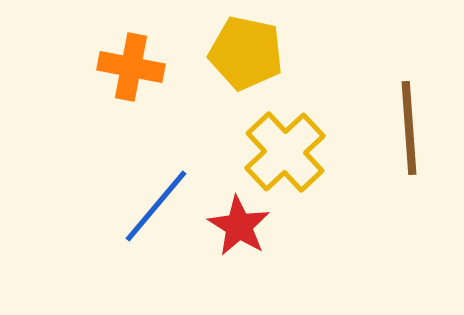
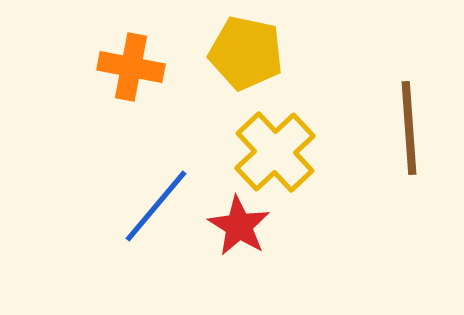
yellow cross: moved 10 px left
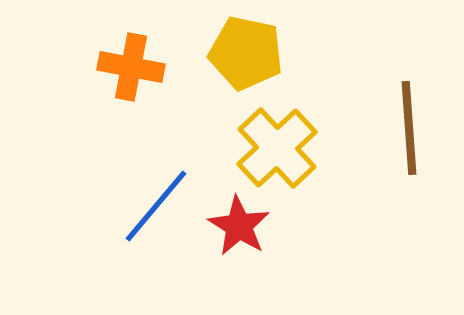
yellow cross: moved 2 px right, 4 px up
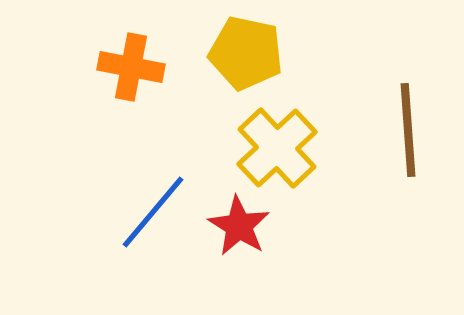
brown line: moved 1 px left, 2 px down
blue line: moved 3 px left, 6 px down
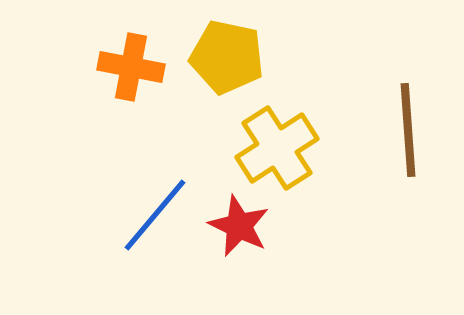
yellow pentagon: moved 19 px left, 4 px down
yellow cross: rotated 10 degrees clockwise
blue line: moved 2 px right, 3 px down
red star: rotated 6 degrees counterclockwise
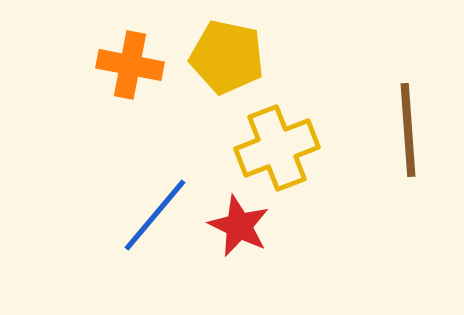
orange cross: moved 1 px left, 2 px up
yellow cross: rotated 12 degrees clockwise
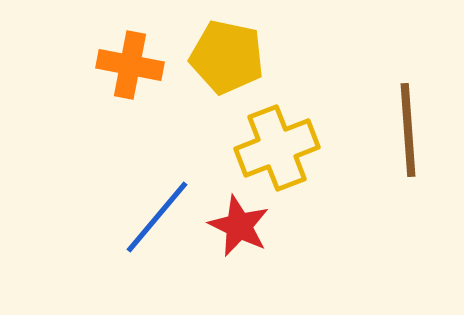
blue line: moved 2 px right, 2 px down
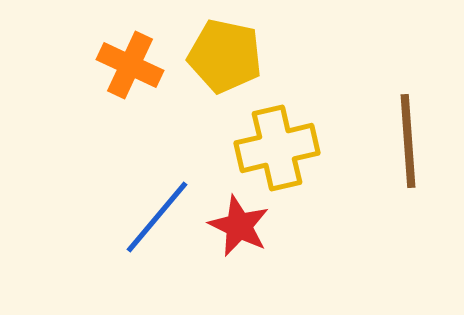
yellow pentagon: moved 2 px left, 1 px up
orange cross: rotated 14 degrees clockwise
brown line: moved 11 px down
yellow cross: rotated 8 degrees clockwise
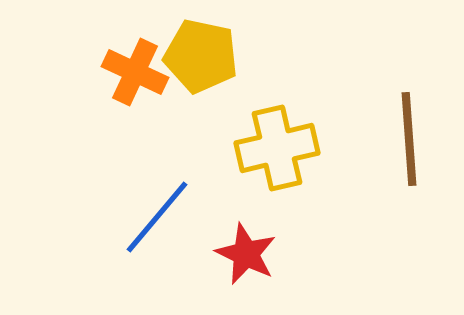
yellow pentagon: moved 24 px left
orange cross: moved 5 px right, 7 px down
brown line: moved 1 px right, 2 px up
red star: moved 7 px right, 28 px down
